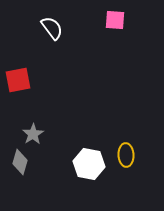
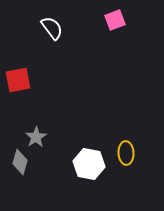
pink square: rotated 25 degrees counterclockwise
gray star: moved 3 px right, 3 px down
yellow ellipse: moved 2 px up
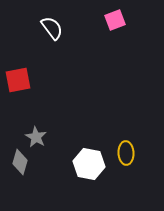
gray star: rotated 10 degrees counterclockwise
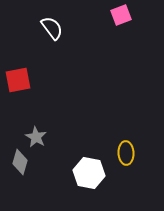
pink square: moved 6 px right, 5 px up
white hexagon: moved 9 px down
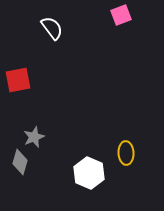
gray star: moved 2 px left; rotated 20 degrees clockwise
white hexagon: rotated 12 degrees clockwise
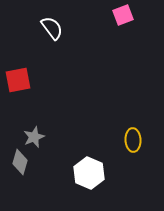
pink square: moved 2 px right
yellow ellipse: moved 7 px right, 13 px up
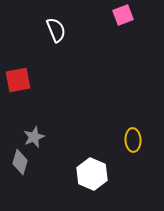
white semicircle: moved 4 px right, 2 px down; rotated 15 degrees clockwise
white hexagon: moved 3 px right, 1 px down
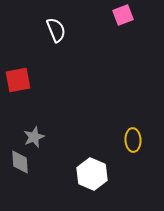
gray diamond: rotated 20 degrees counterclockwise
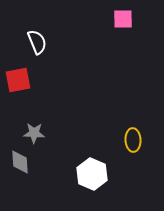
pink square: moved 4 px down; rotated 20 degrees clockwise
white semicircle: moved 19 px left, 12 px down
gray star: moved 4 px up; rotated 25 degrees clockwise
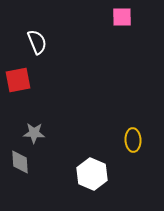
pink square: moved 1 px left, 2 px up
